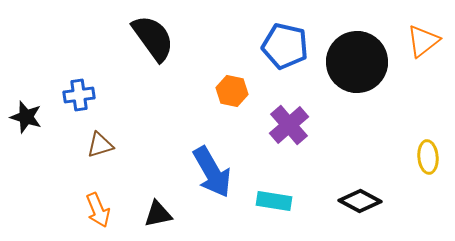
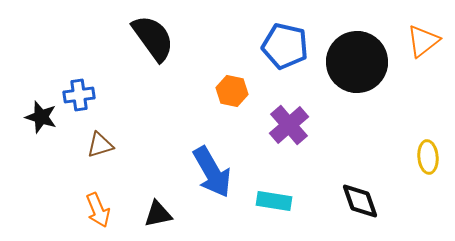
black star: moved 15 px right
black diamond: rotated 42 degrees clockwise
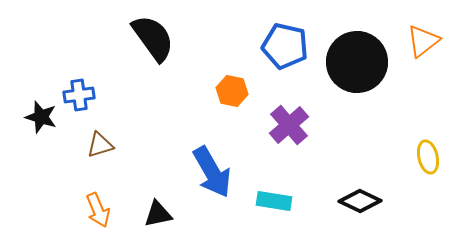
yellow ellipse: rotated 8 degrees counterclockwise
black diamond: rotated 45 degrees counterclockwise
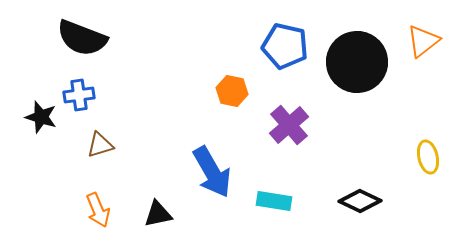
black semicircle: moved 71 px left; rotated 147 degrees clockwise
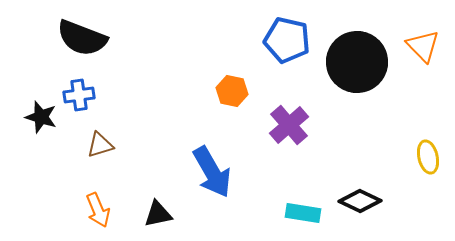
orange triangle: moved 5 px down; rotated 36 degrees counterclockwise
blue pentagon: moved 2 px right, 6 px up
cyan rectangle: moved 29 px right, 12 px down
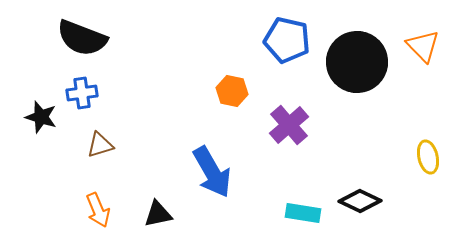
blue cross: moved 3 px right, 2 px up
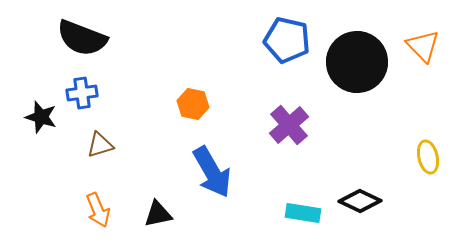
orange hexagon: moved 39 px left, 13 px down
